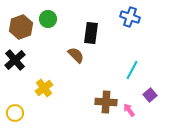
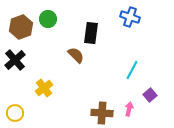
brown cross: moved 4 px left, 11 px down
pink arrow: moved 1 px up; rotated 48 degrees clockwise
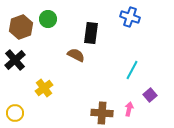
brown semicircle: rotated 18 degrees counterclockwise
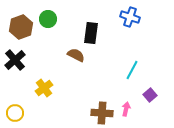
pink arrow: moved 3 px left
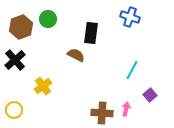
yellow cross: moved 1 px left, 2 px up
yellow circle: moved 1 px left, 3 px up
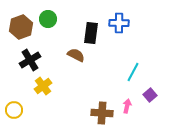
blue cross: moved 11 px left, 6 px down; rotated 18 degrees counterclockwise
black cross: moved 15 px right; rotated 10 degrees clockwise
cyan line: moved 1 px right, 2 px down
pink arrow: moved 1 px right, 3 px up
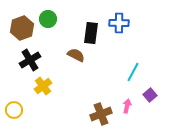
brown hexagon: moved 1 px right, 1 px down
brown cross: moved 1 px left, 1 px down; rotated 25 degrees counterclockwise
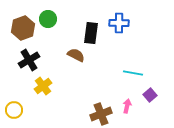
brown hexagon: moved 1 px right
black cross: moved 1 px left
cyan line: moved 1 px down; rotated 72 degrees clockwise
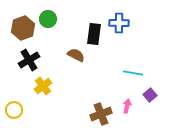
black rectangle: moved 3 px right, 1 px down
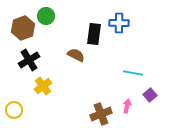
green circle: moved 2 px left, 3 px up
